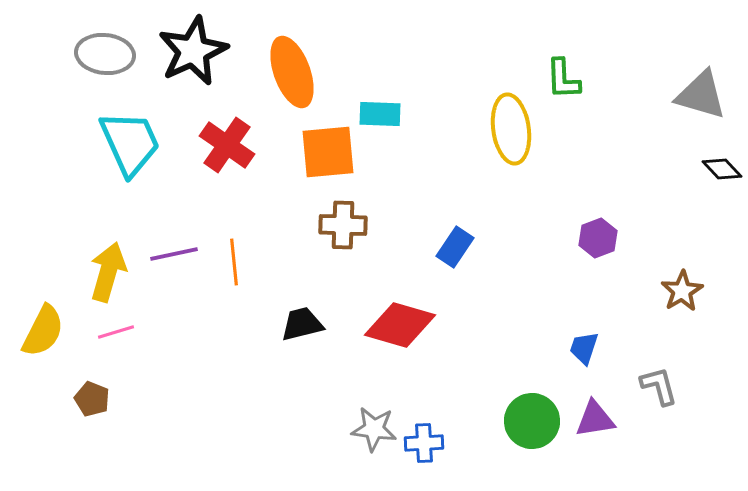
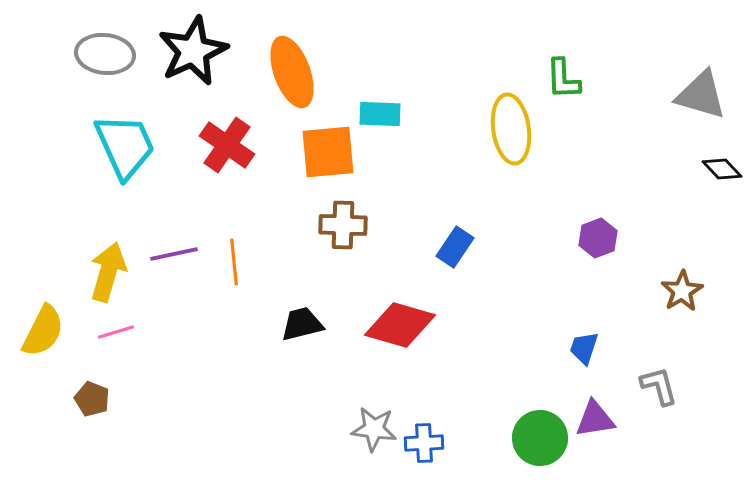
cyan trapezoid: moved 5 px left, 3 px down
green circle: moved 8 px right, 17 px down
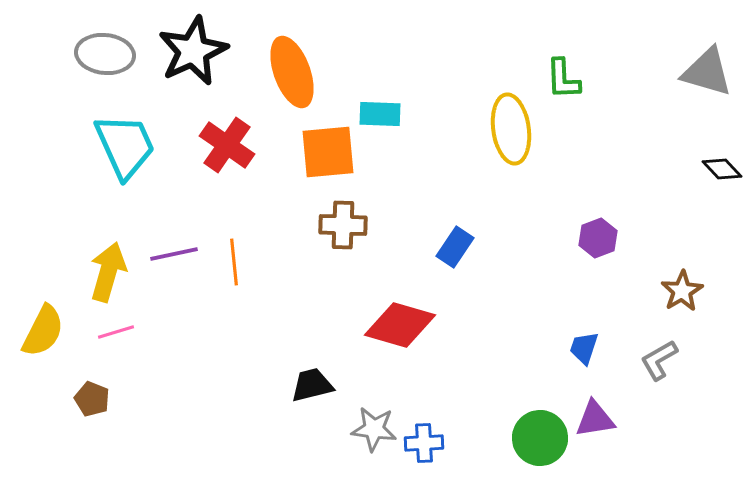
gray triangle: moved 6 px right, 23 px up
black trapezoid: moved 10 px right, 61 px down
gray L-shape: moved 26 px up; rotated 105 degrees counterclockwise
